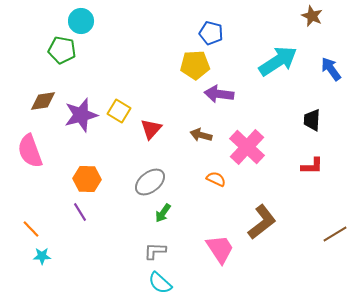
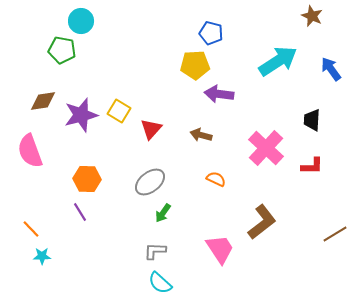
pink cross: moved 19 px right, 1 px down
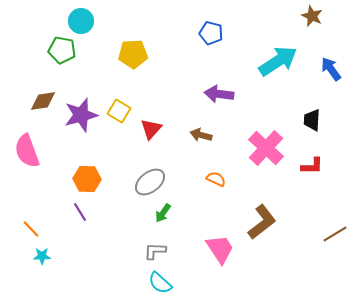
yellow pentagon: moved 62 px left, 11 px up
pink semicircle: moved 3 px left
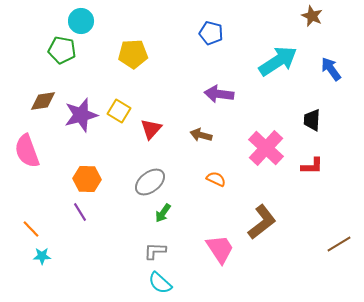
brown line: moved 4 px right, 10 px down
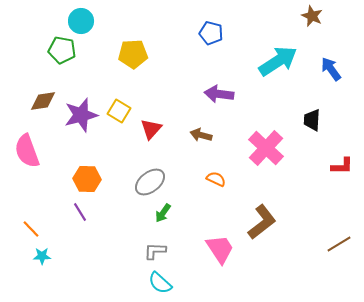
red L-shape: moved 30 px right
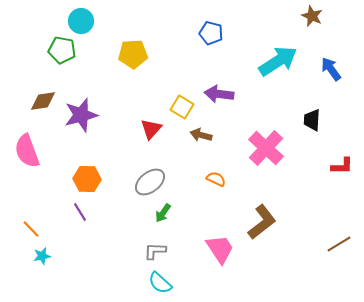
yellow square: moved 63 px right, 4 px up
cyan star: rotated 12 degrees counterclockwise
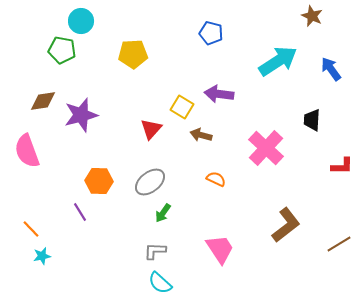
orange hexagon: moved 12 px right, 2 px down
brown L-shape: moved 24 px right, 3 px down
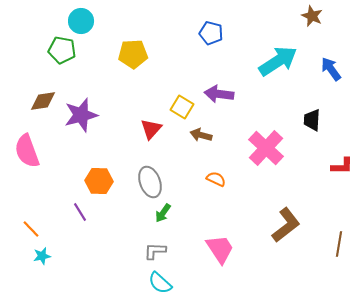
gray ellipse: rotated 72 degrees counterclockwise
brown line: rotated 50 degrees counterclockwise
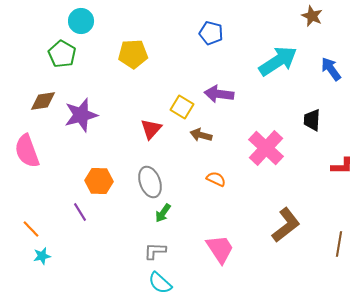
green pentagon: moved 4 px down; rotated 20 degrees clockwise
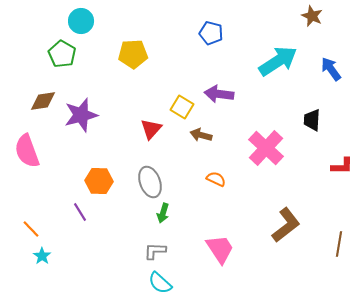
green arrow: rotated 18 degrees counterclockwise
cyan star: rotated 24 degrees counterclockwise
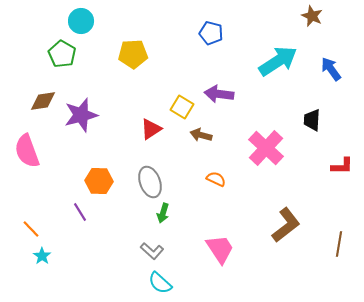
red triangle: rotated 15 degrees clockwise
gray L-shape: moved 3 px left; rotated 140 degrees counterclockwise
